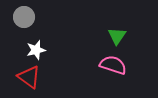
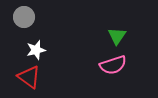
pink semicircle: rotated 144 degrees clockwise
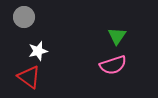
white star: moved 2 px right, 1 px down
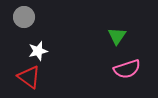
pink semicircle: moved 14 px right, 4 px down
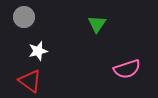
green triangle: moved 20 px left, 12 px up
red triangle: moved 1 px right, 4 px down
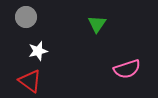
gray circle: moved 2 px right
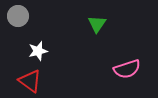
gray circle: moved 8 px left, 1 px up
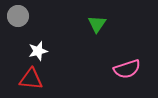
red triangle: moved 1 px right, 2 px up; rotated 30 degrees counterclockwise
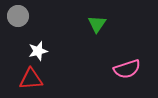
red triangle: rotated 10 degrees counterclockwise
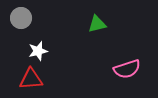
gray circle: moved 3 px right, 2 px down
green triangle: rotated 42 degrees clockwise
